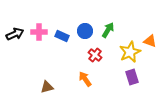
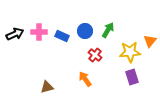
orange triangle: rotated 48 degrees clockwise
yellow star: rotated 20 degrees clockwise
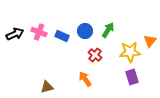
pink cross: rotated 21 degrees clockwise
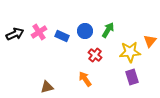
pink cross: rotated 35 degrees clockwise
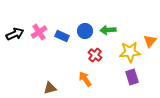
green arrow: rotated 126 degrees counterclockwise
brown triangle: moved 3 px right, 1 px down
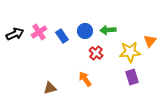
blue rectangle: rotated 32 degrees clockwise
red cross: moved 1 px right, 2 px up
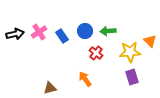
green arrow: moved 1 px down
black arrow: rotated 12 degrees clockwise
orange triangle: rotated 24 degrees counterclockwise
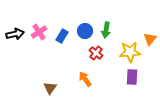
green arrow: moved 2 px left, 1 px up; rotated 77 degrees counterclockwise
blue rectangle: rotated 64 degrees clockwise
orange triangle: moved 2 px up; rotated 24 degrees clockwise
purple rectangle: rotated 21 degrees clockwise
brown triangle: rotated 40 degrees counterclockwise
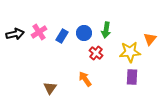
blue circle: moved 1 px left, 2 px down
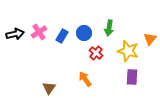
green arrow: moved 3 px right, 2 px up
yellow star: moved 2 px left, 1 px up; rotated 20 degrees clockwise
brown triangle: moved 1 px left
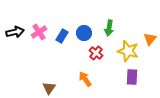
black arrow: moved 2 px up
